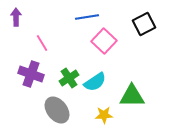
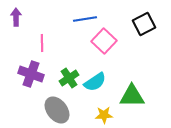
blue line: moved 2 px left, 2 px down
pink line: rotated 30 degrees clockwise
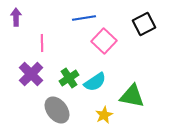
blue line: moved 1 px left, 1 px up
purple cross: rotated 25 degrees clockwise
green triangle: rotated 12 degrees clockwise
yellow star: rotated 24 degrees counterclockwise
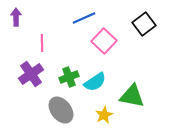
blue line: rotated 15 degrees counterclockwise
black square: rotated 10 degrees counterclockwise
purple cross: rotated 10 degrees clockwise
green cross: moved 1 px up; rotated 12 degrees clockwise
gray ellipse: moved 4 px right
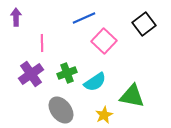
green cross: moved 2 px left, 4 px up
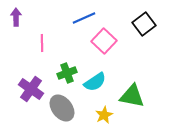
purple cross: moved 15 px down; rotated 20 degrees counterclockwise
gray ellipse: moved 1 px right, 2 px up
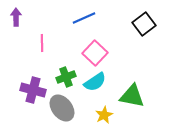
pink square: moved 9 px left, 12 px down
green cross: moved 1 px left, 4 px down
purple cross: moved 2 px right, 1 px down; rotated 20 degrees counterclockwise
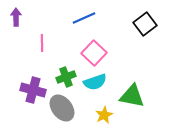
black square: moved 1 px right
pink square: moved 1 px left
cyan semicircle: rotated 15 degrees clockwise
